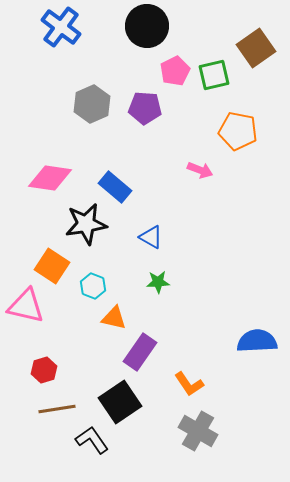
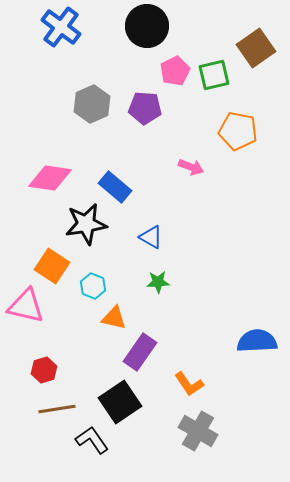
pink arrow: moved 9 px left, 3 px up
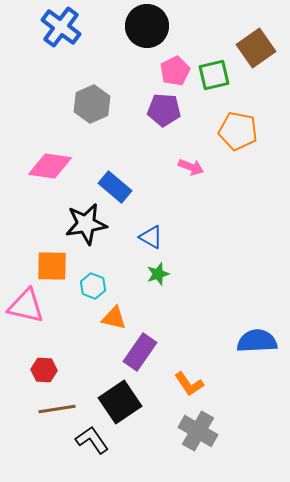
purple pentagon: moved 19 px right, 2 px down
pink diamond: moved 12 px up
orange square: rotated 32 degrees counterclockwise
green star: moved 8 px up; rotated 15 degrees counterclockwise
red hexagon: rotated 20 degrees clockwise
